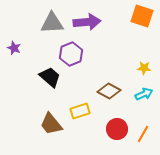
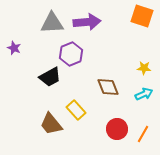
black trapezoid: rotated 110 degrees clockwise
brown diamond: moved 1 px left, 4 px up; rotated 40 degrees clockwise
yellow rectangle: moved 4 px left, 1 px up; rotated 66 degrees clockwise
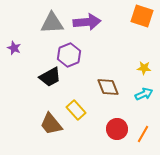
purple hexagon: moved 2 px left, 1 px down
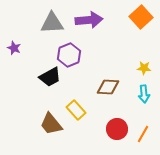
orange square: moved 1 px left, 1 px down; rotated 30 degrees clockwise
purple arrow: moved 2 px right, 2 px up
brown diamond: rotated 65 degrees counterclockwise
cyan arrow: rotated 108 degrees clockwise
